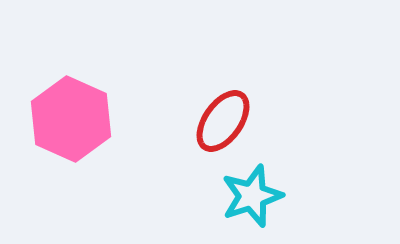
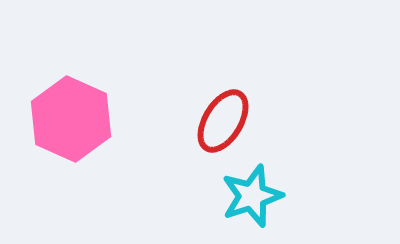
red ellipse: rotated 4 degrees counterclockwise
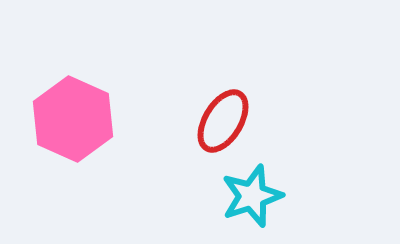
pink hexagon: moved 2 px right
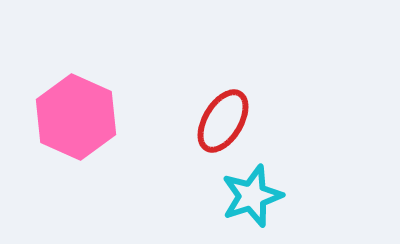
pink hexagon: moved 3 px right, 2 px up
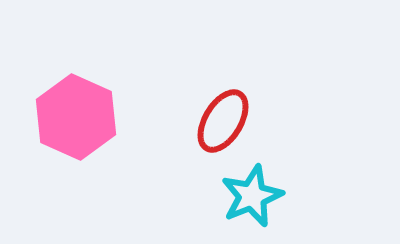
cyan star: rotated 4 degrees counterclockwise
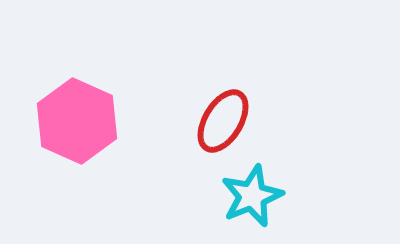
pink hexagon: moved 1 px right, 4 px down
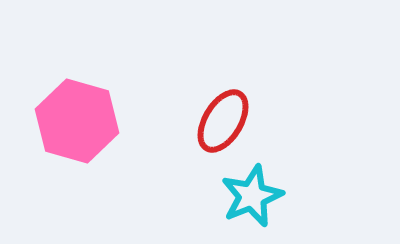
pink hexagon: rotated 8 degrees counterclockwise
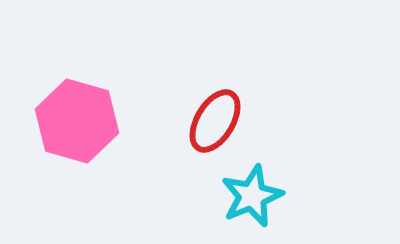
red ellipse: moved 8 px left
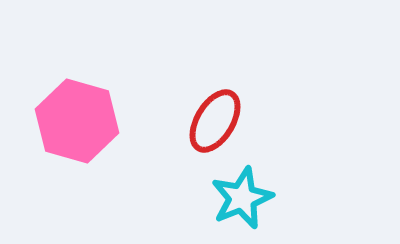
cyan star: moved 10 px left, 2 px down
